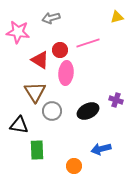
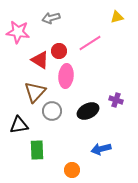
pink line: moved 2 px right; rotated 15 degrees counterclockwise
red circle: moved 1 px left, 1 px down
pink ellipse: moved 3 px down
brown triangle: rotated 15 degrees clockwise
black triangle: rotated 18 degrees counterclockwise
orange circle: moved 2 px left, 4 px down
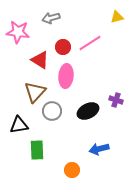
red circle: moved 4 px right, 4 px up
blue arrow: moved 2 px left
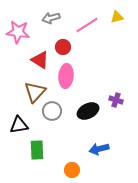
pink line: moved 3 px left, 18 px up
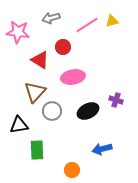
yellow triangle: moved 5 px left, 4 px down
pink ellipse: moved 7 px right, 1 px down; rotated 75 degrees clockwise
blue arrow: moved 3 px right
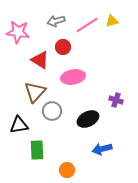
gray arrow: moved 5 px right, 3 px down
black ellipse: moved 8 px down
orange circle: moved 5 px left
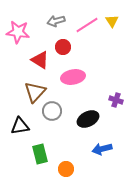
yellow triangle: rotated 48 degrees counterclockwise
black triangle: moved 1 px right, 1 px down
green rectangle: moved 3 px right, 4 px down; rotated 12 degrees counterclockwise
orange circle: moved 1 px left, 1 px up
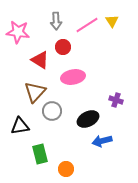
gray arrow: rotated 78 degrees counterclockwise
blue arrow: moved 8 px up
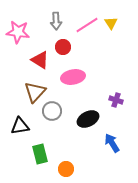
yellow triangle: moved 1 px left, 2 px down
blue arrow: moved 10 px right, 2 px down; rotated 72 degrees clockwise
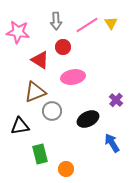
brown triangle: rotated 25 degrees clockwise
purple cross: rotated 24 degrees clockwise
